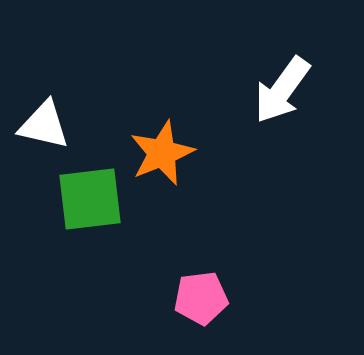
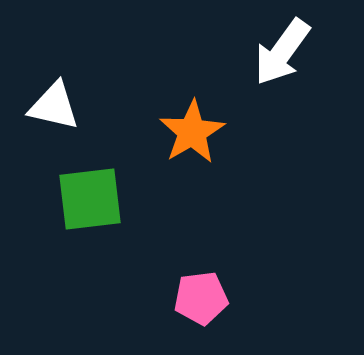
white arrow: moved 38 px up
white triangle: moved 10 px right, 19 px up
orange star: moved 30 px right, 21 px up; rotated 8 degrees counterclockwise
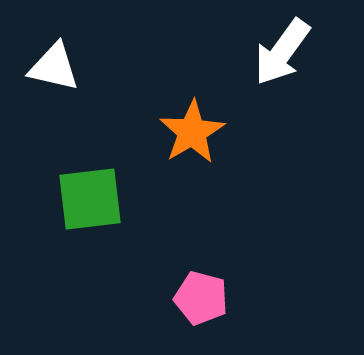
white triangle: moved 39 px up
pink pentagon: rotated 22 degrees clockwise
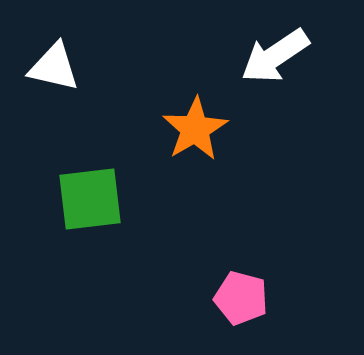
white arrow: moved 7 px left, 4 px down; rotated 20 degrees clockwise
orange star: moved 3 px right, 3 px up
pink pentagon: moved 40 px right
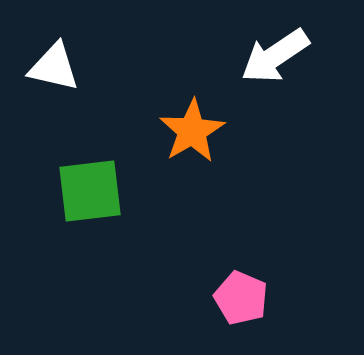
orange star: moved 3 px left, 2 px down
green square: moved 8 px up
pink pentagon: rotated 8 degrees clockwise
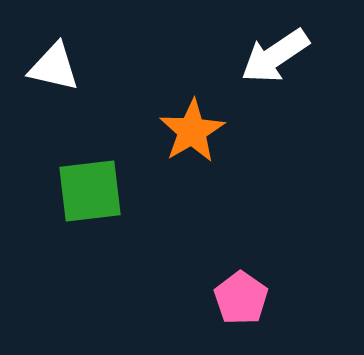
pink pentagon: rotated 12 degrees clockwise
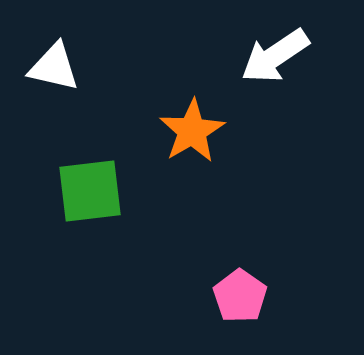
pink pentagon: moved 1 px left, 2 px up
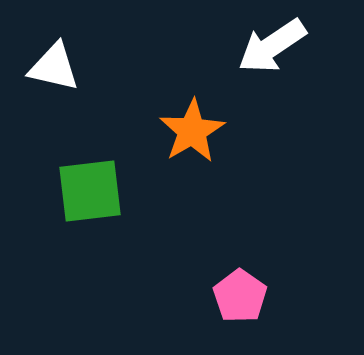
white arrow: moved 3 px left, 10 px up
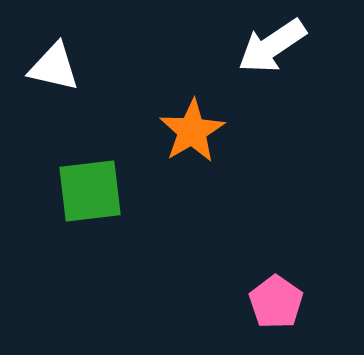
pink pentagon: moved 36 px right, 6 px down
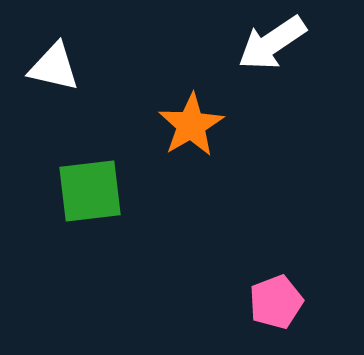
white arrow: moved 3 px up
orange star: moved 1 px left, 6 px up
pink pentagon: rotated 16 degrees clockwise
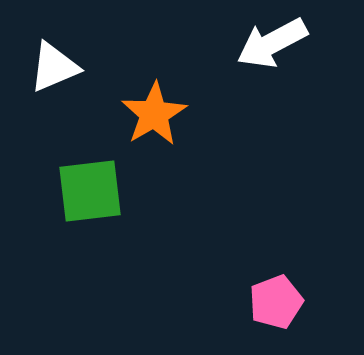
white arrow: rotated 6 degrees clockwise
white triangle: rotated 36 degrees counterclockwise
orange star: moved 37 px left, 11 px up
